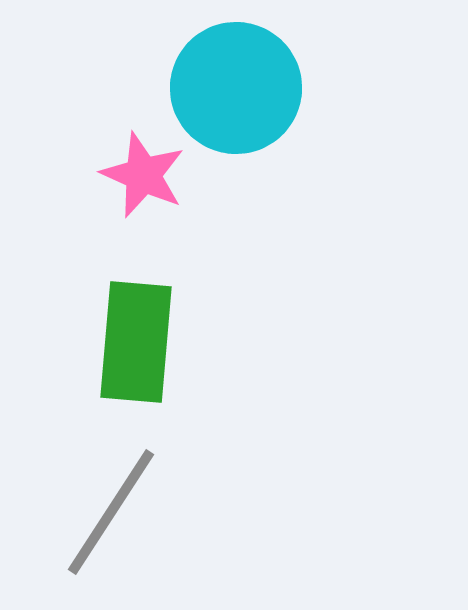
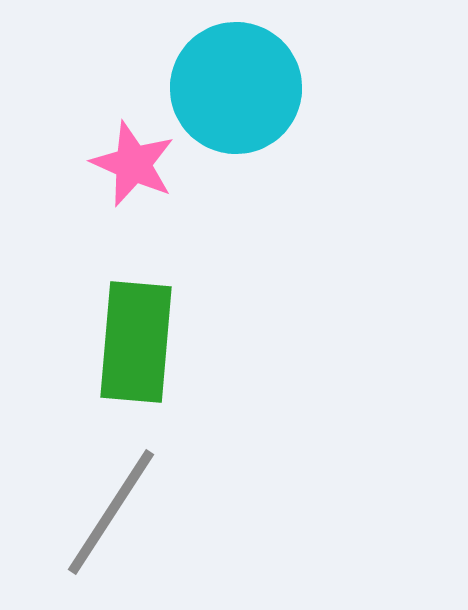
pink star: moved 10 px left, 11 px up
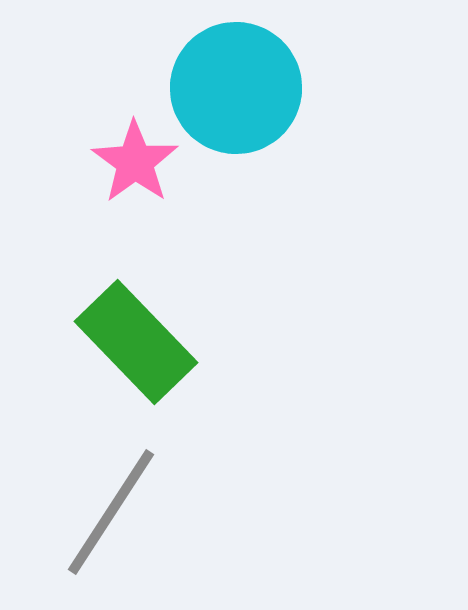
pink star: moved 2 px right, 2 px up; rotated 12 degrees clockwise
green rectangle: rotated 49 degrees counterclockwise
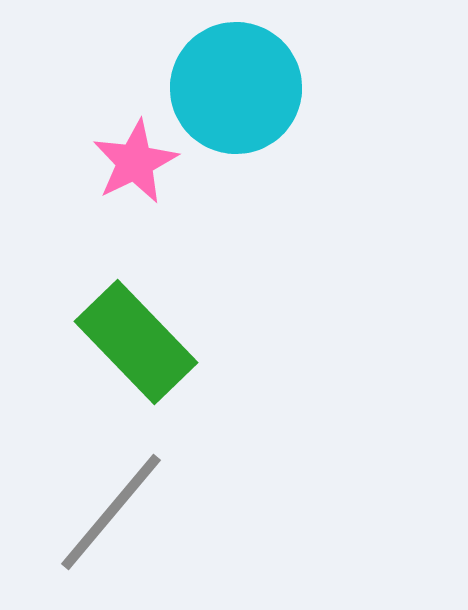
pink star: rotated 10 degrees clockwise
gray line: rotated 7 degrees clockwise
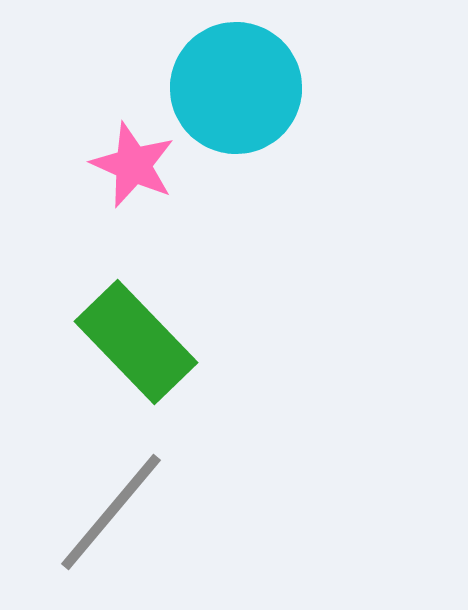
pink star: moved 2 px left, 3 px down; rotated 22 degrees counterclockwise
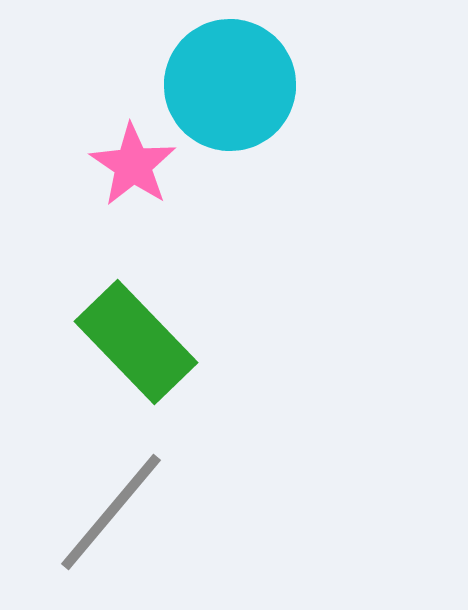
cyan circle: moved 6 px left, 3 px up
pink star: rotated 10 degrees clockwise
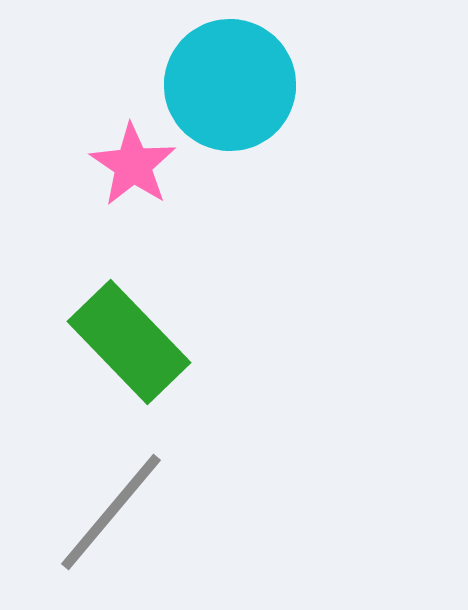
green rectangle: moved 7 px left
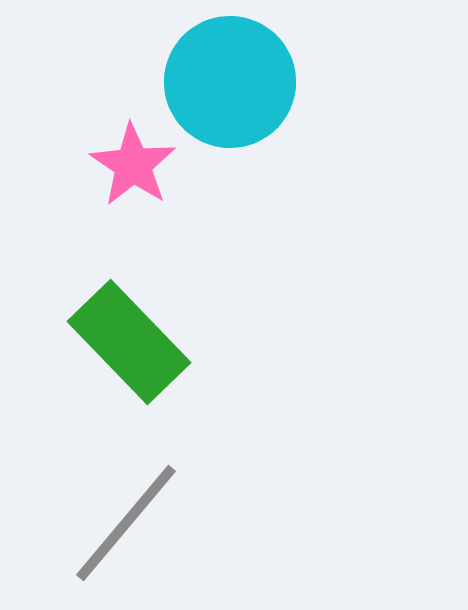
cyan circle: moved 3 px up
gray line: moved 15 px right, 11 px down
